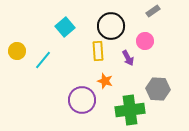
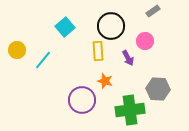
yellow circle: moved 1 px up
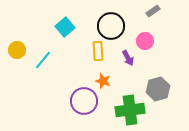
orange star: moved 2 px left
gray hexagon: rotated 20 degrees counterclockwise
purple circle: moved 2 px right, 1 px down
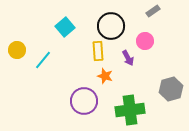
orange star: moved 2 px right, 5 px up
gray hexagon: moved 13 px right
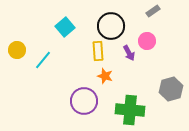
pink circle: moved 2 px right
purple arrow: moved 1 px right, 5 px up
green cross: rotated 12 degrees clockwise
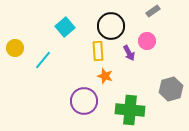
yellow circle: moved 2 px left, 2 px up
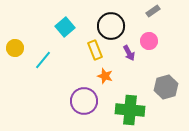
pink circle: moved 2 px right
yellow rectangle: moved 3 px left, 1 px up; rotated 18 degrees counterclockwise
gray hexagon: moved 5 px left, 2 px up
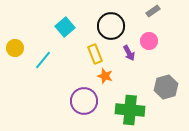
yellow rectangle: moved 4 px down
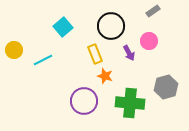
cyan square: moved 2 px left
yellow circle: moved 1 px left, 2 px down
cyan line: rotated 24 degrees clockwise
green cross: moved 7 px up
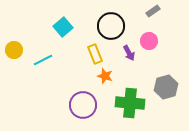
purple circle: moved 1 px left, 4 px down
